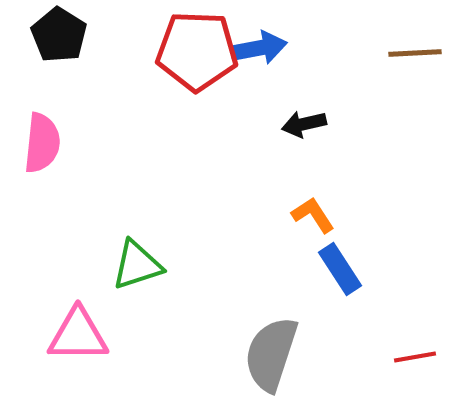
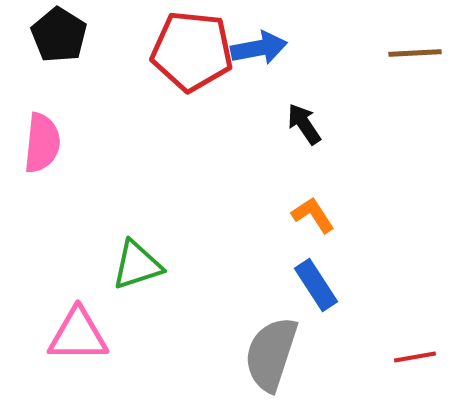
red pentagon: moved 5 px left; rotated 4 degrees clockwise
black arrow: rotated 69 degrees clockwise
blue rectangle: moved 24 px left, 16 px down
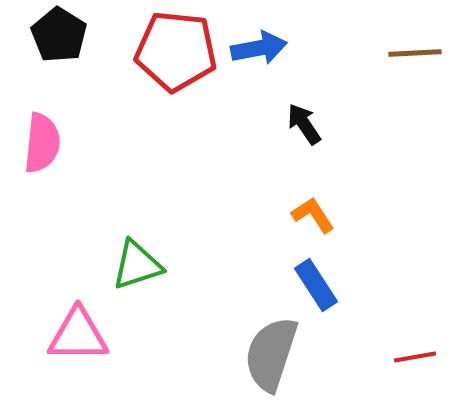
red pentagon: moved 16 px left
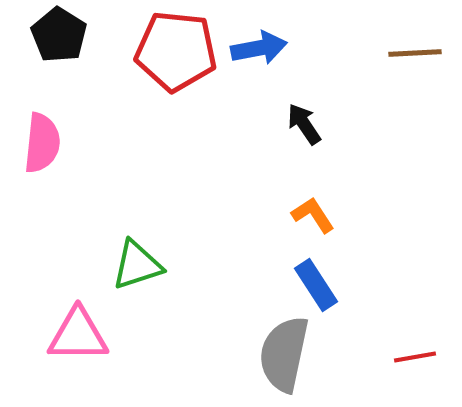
gray semicircle: moved 13 px right; rotated 6 degrees counterclockwise
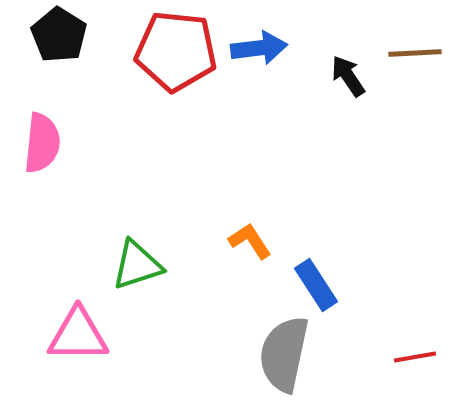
blue arrow: rotated 4 degrees clockwise
black arrow: moved 44 px right, 48 px up
orange L-shape: moved 63 px left, 26 px down
